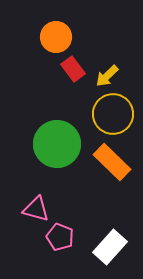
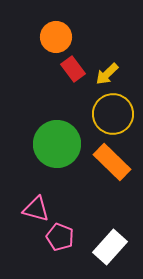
yellow arrow: moved 2 px up
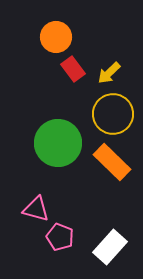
yellow arrow: moved 2 px right, 1 px up
green circle: moved 1 px right, 1 px up
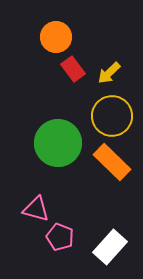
yellow circle: moved 1 px left, 2 px down
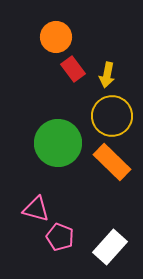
yellow arrow: moved 2 px left, 2 px down; rotated 35 degrees counterclockwise
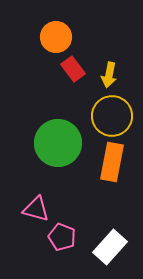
yellow arrow: moved 2 px right
orange rectangle: rotated 57 degrees clockwise
pink pentagon: moved 2 px right
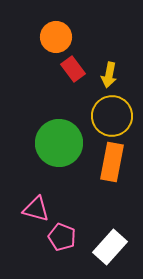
green circle: moved 1 px right
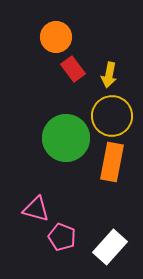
green circle: moved 7 px right, 5 px up
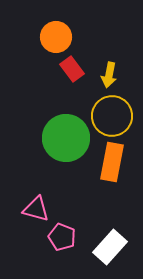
red rectangle: moved 1 px left
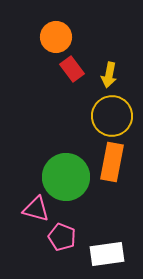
green circle: moved 39 px down
white rectangle: moved 3 px left, 7 px down; rotated 40 degrees clockwise
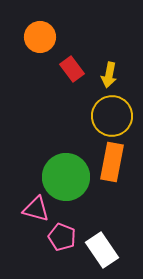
orange circle: moved 16 px left
white rectangle: moved 5 px left, 4 px up; rotated 64 degrees clockwise
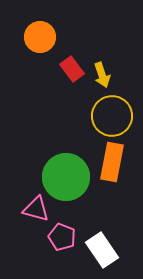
yellow arrow: moved 7 px left; rotated 30 degrees counterclockwise
